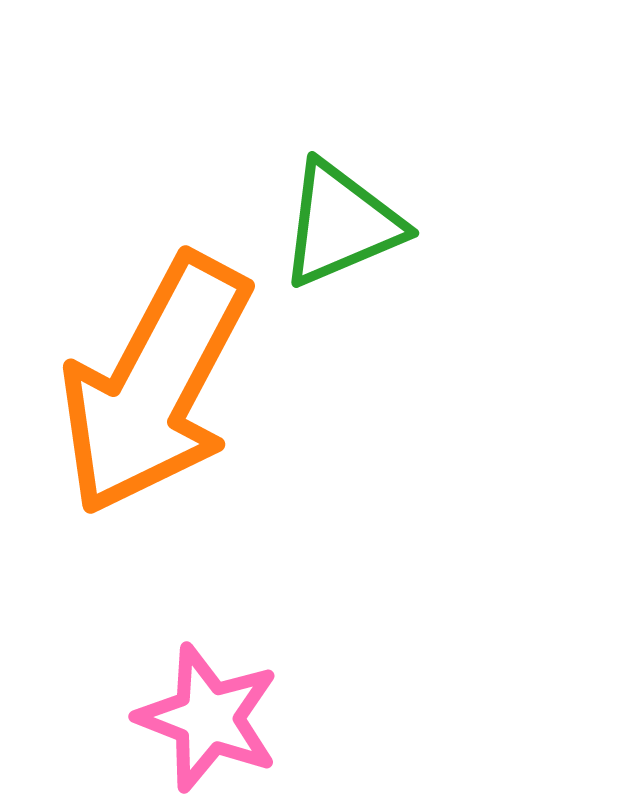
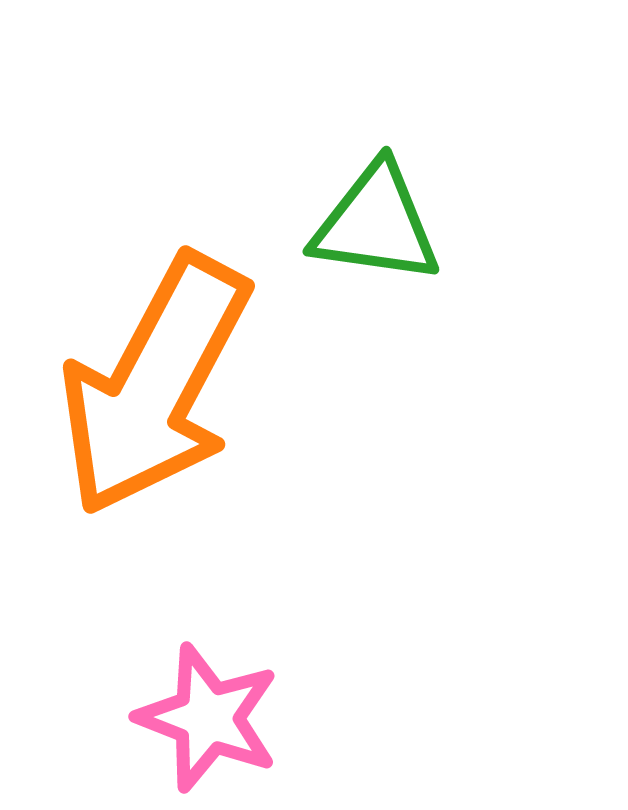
green triangle: moved 35 px right; rotated 31 degrees clockwise
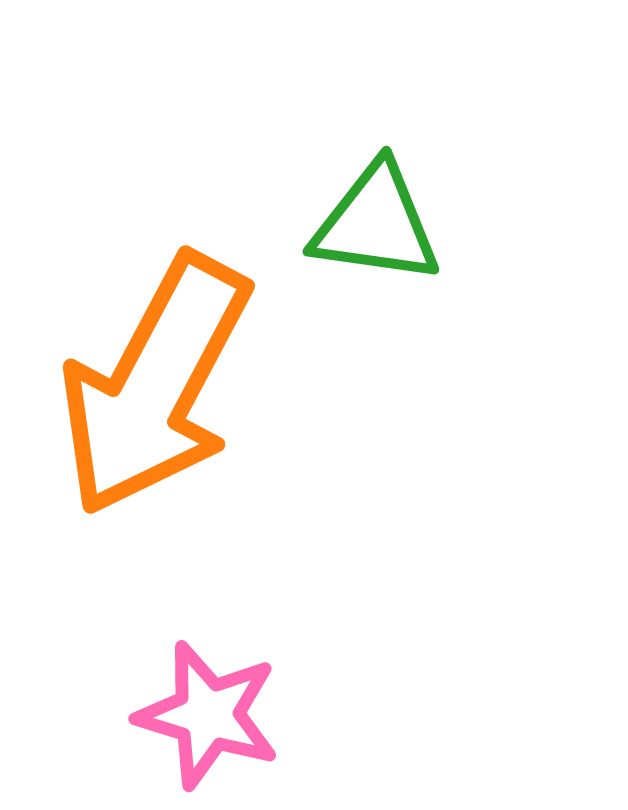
pink star: moved 3 px up; rotated 4 degrees counterclockwise
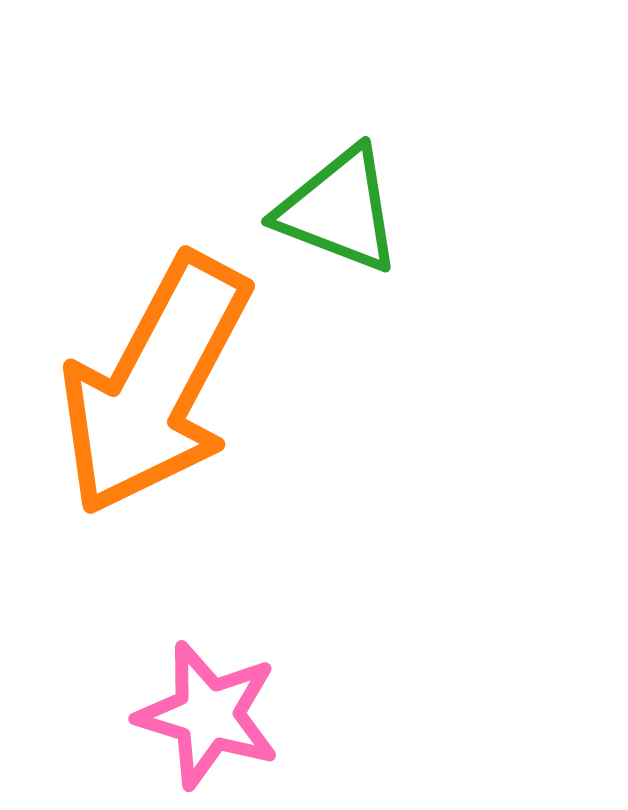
green triangle: moved 37 px left, 14 px up; rotated 13 degrees clockwise
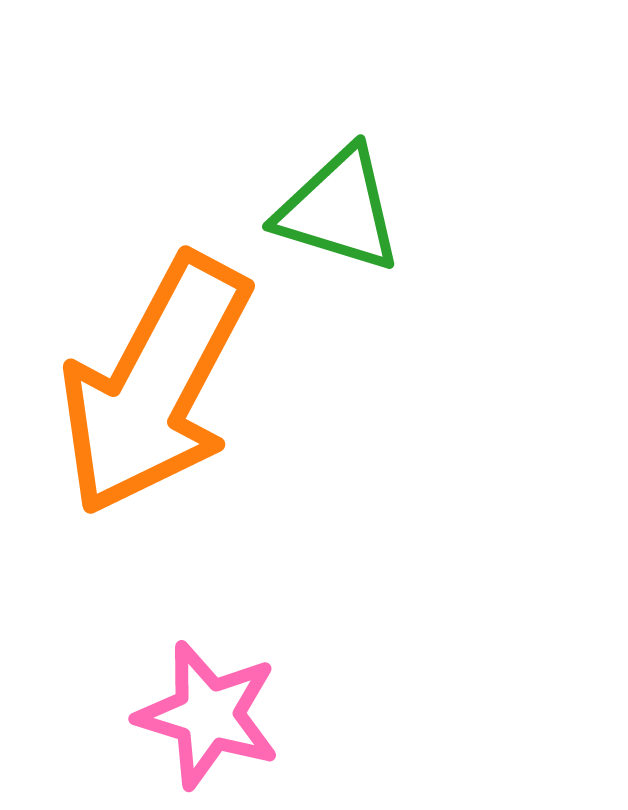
green triangle: rotated 4 degrees counterclockwise
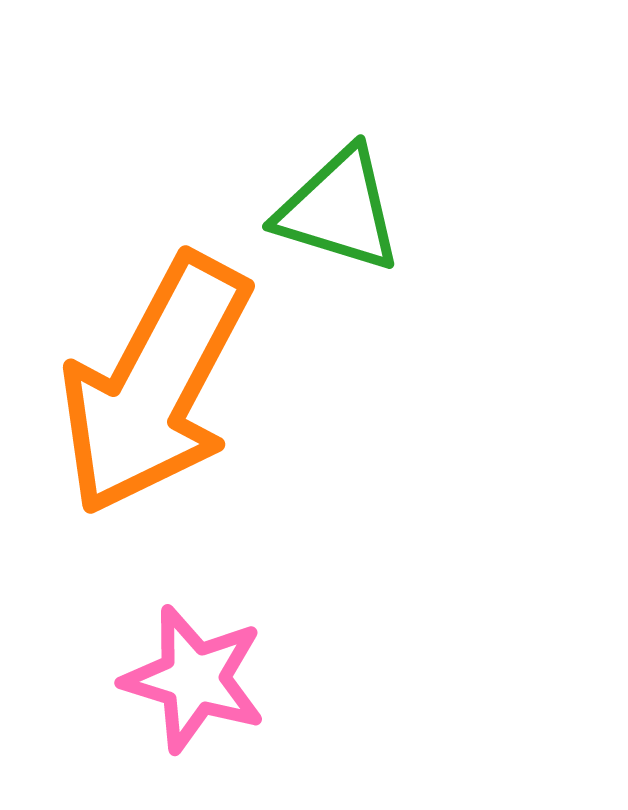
pink star: moved 14 px left, 36 px up
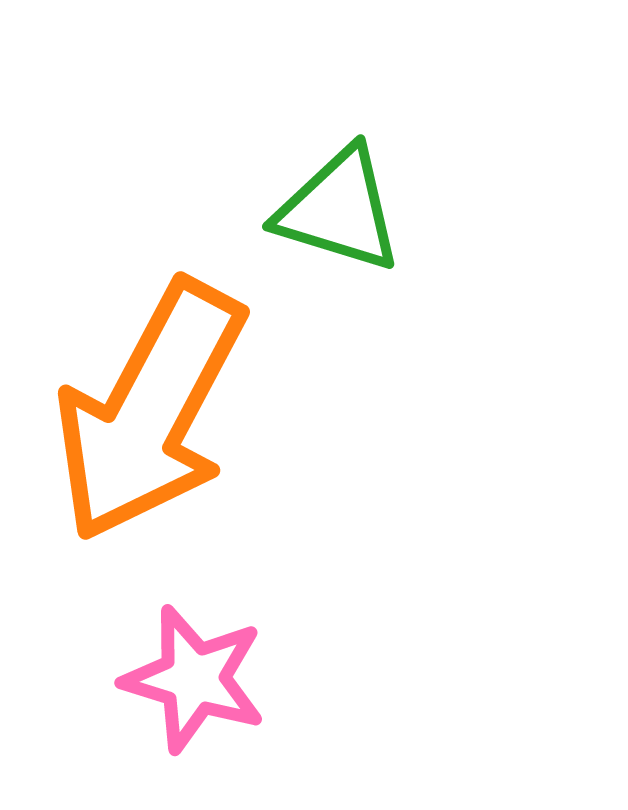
orange arrow: moved 5 px left, 26 px down
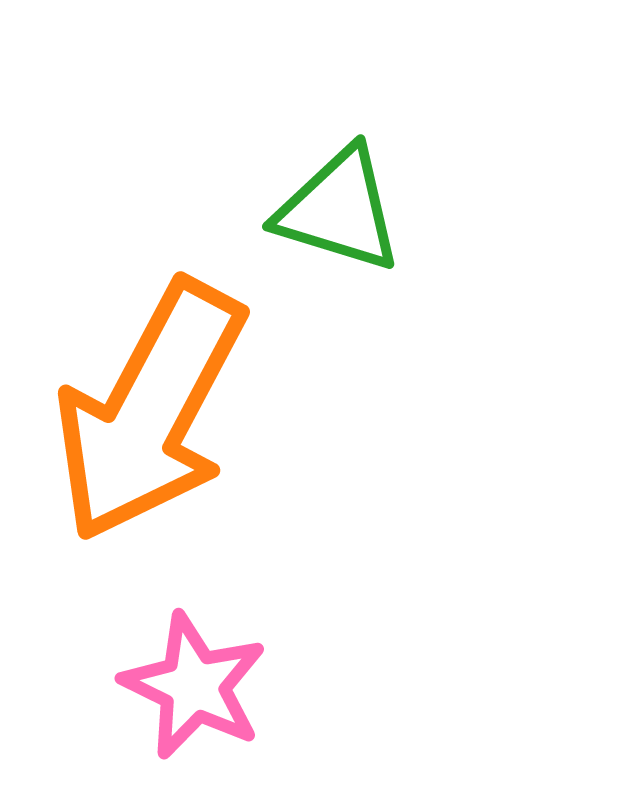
pink star: moved 7 px down; rotated 9 degrees clockwise
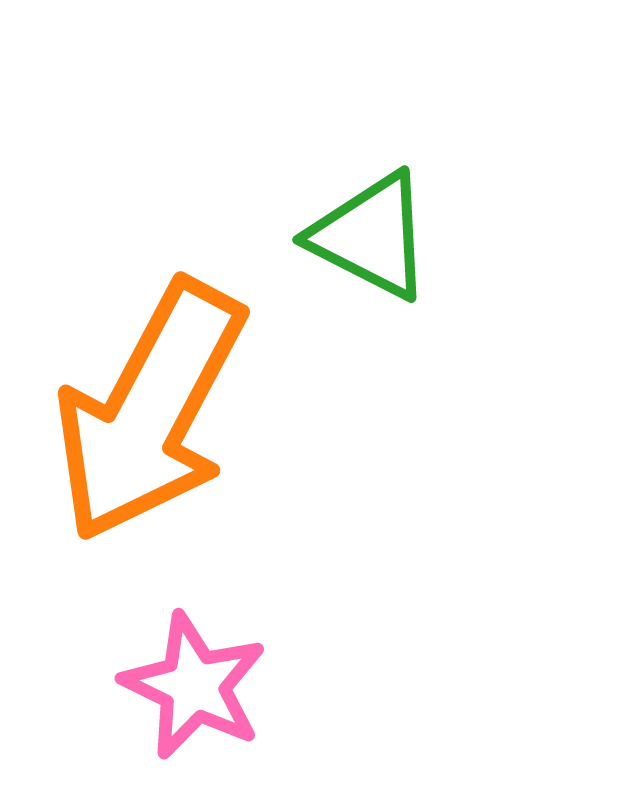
green triangle: moved 32 px right, 26 px down; rotated 10 degrees clockwise
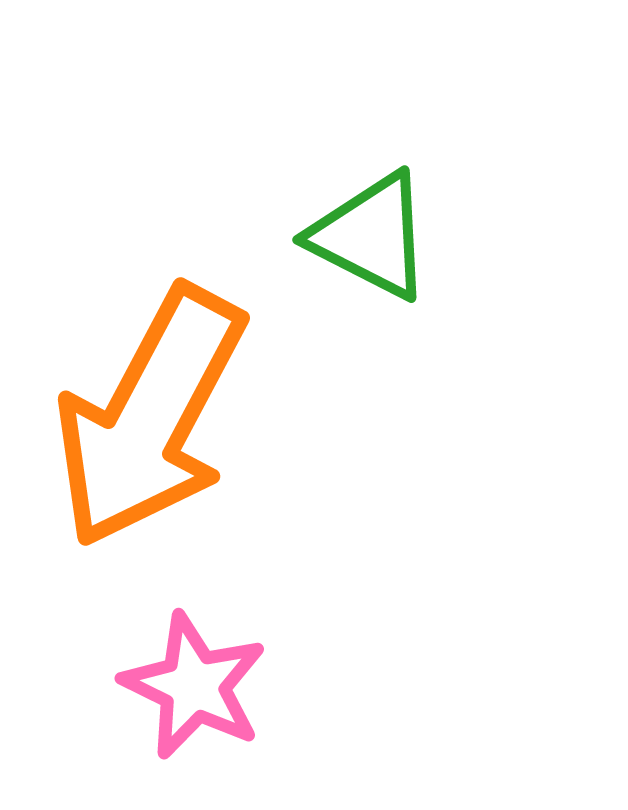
orange arrow: moved 6 px down
